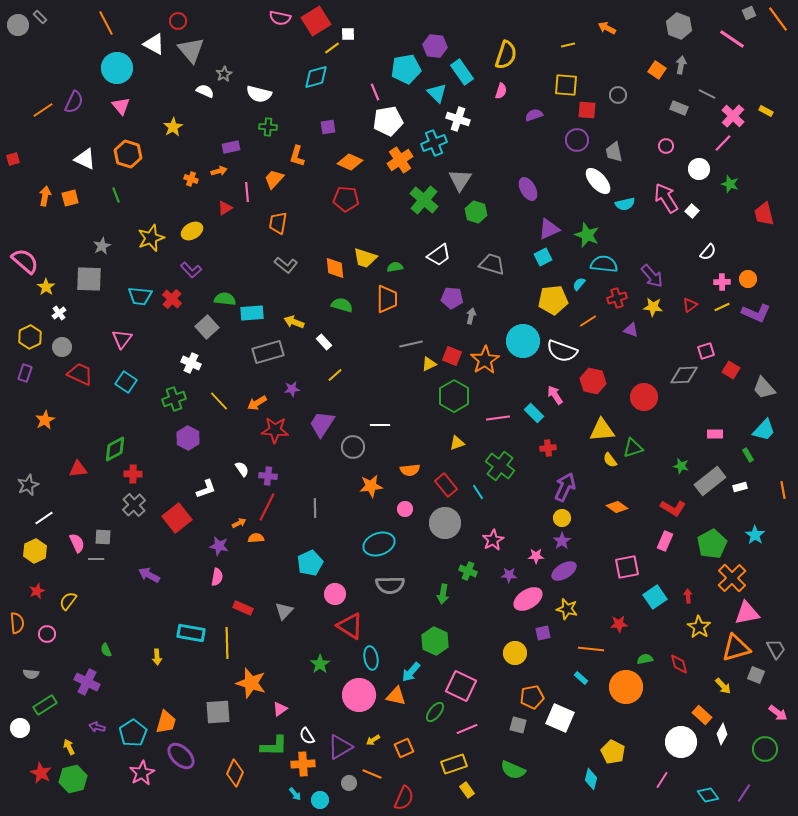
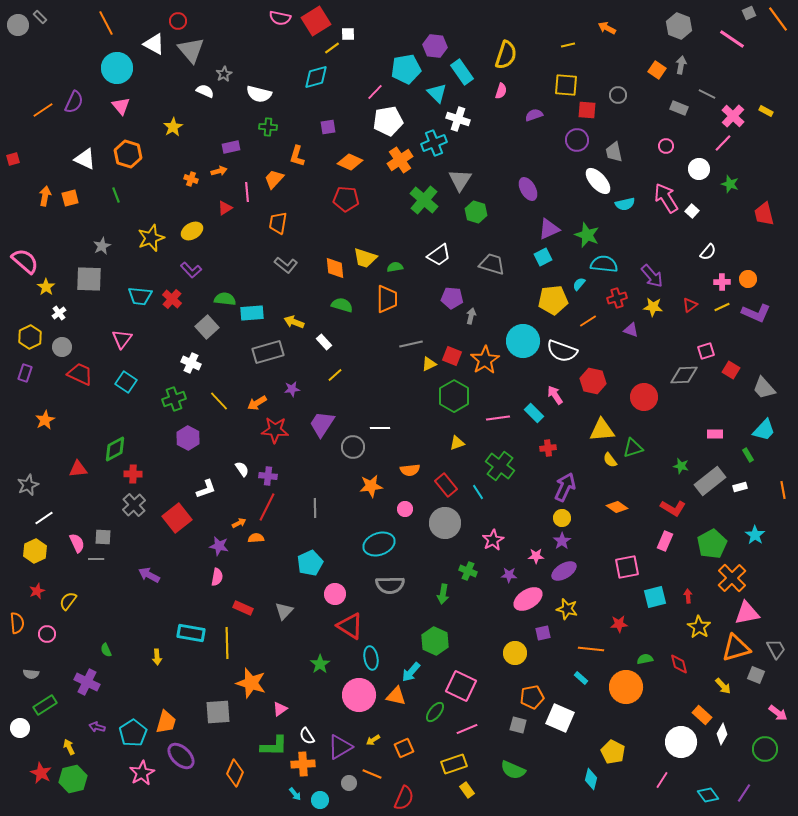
pink line at (375, 92): rotated 66 degrees clockwise
white line at (380, 425): moved 3 px down
cyan square at (655, 597): rotated 20 degrees clockwise
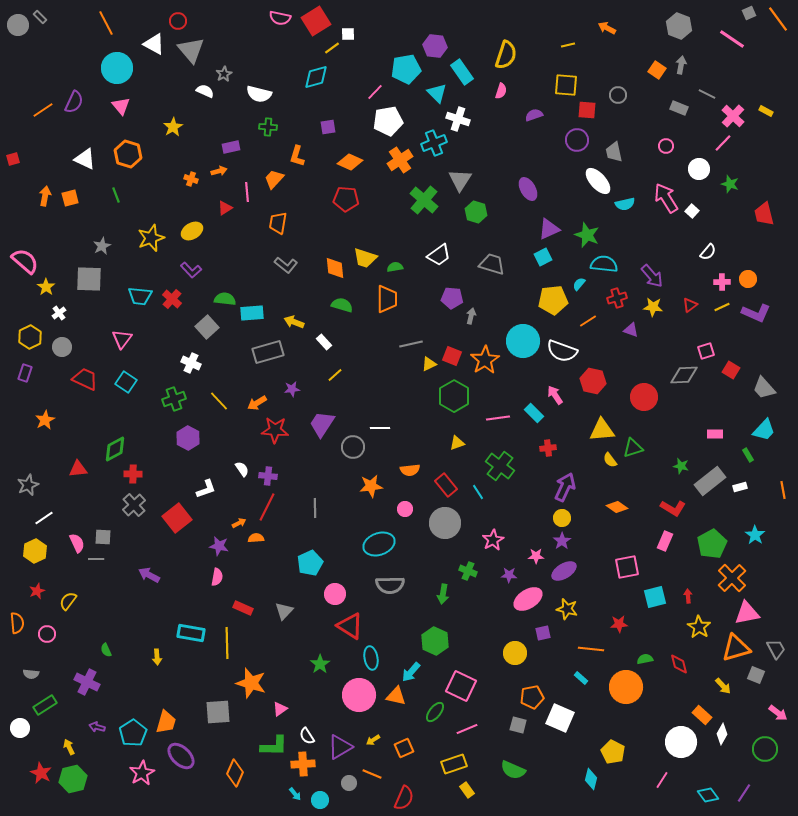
red trapezoid at (80, 374): moved 5 px right, 5 px down
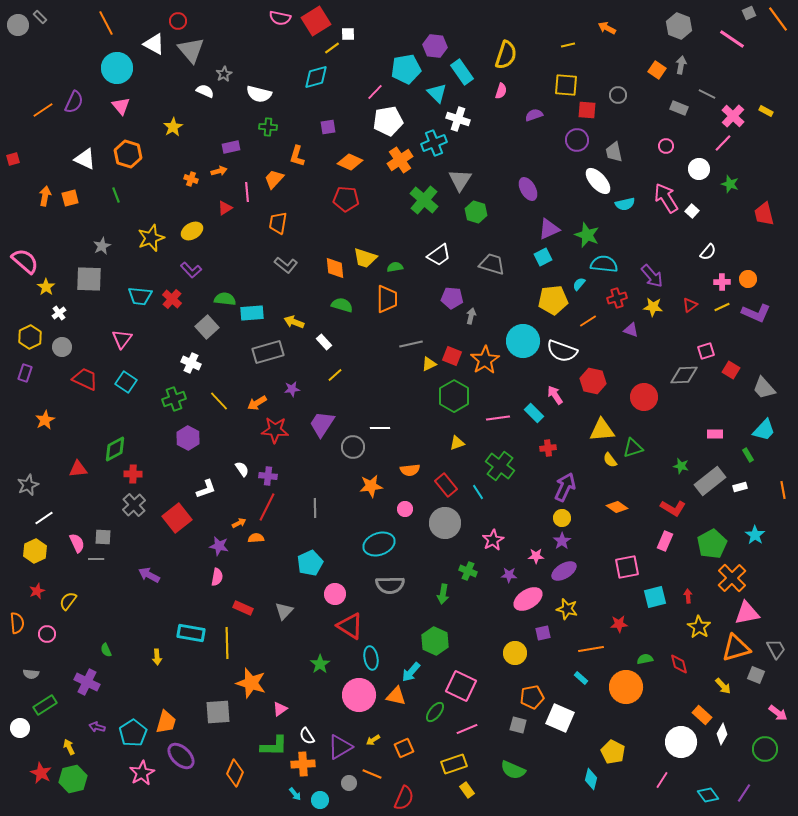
orange line at (591, 649): rotated 15 degrees counterclockwise
